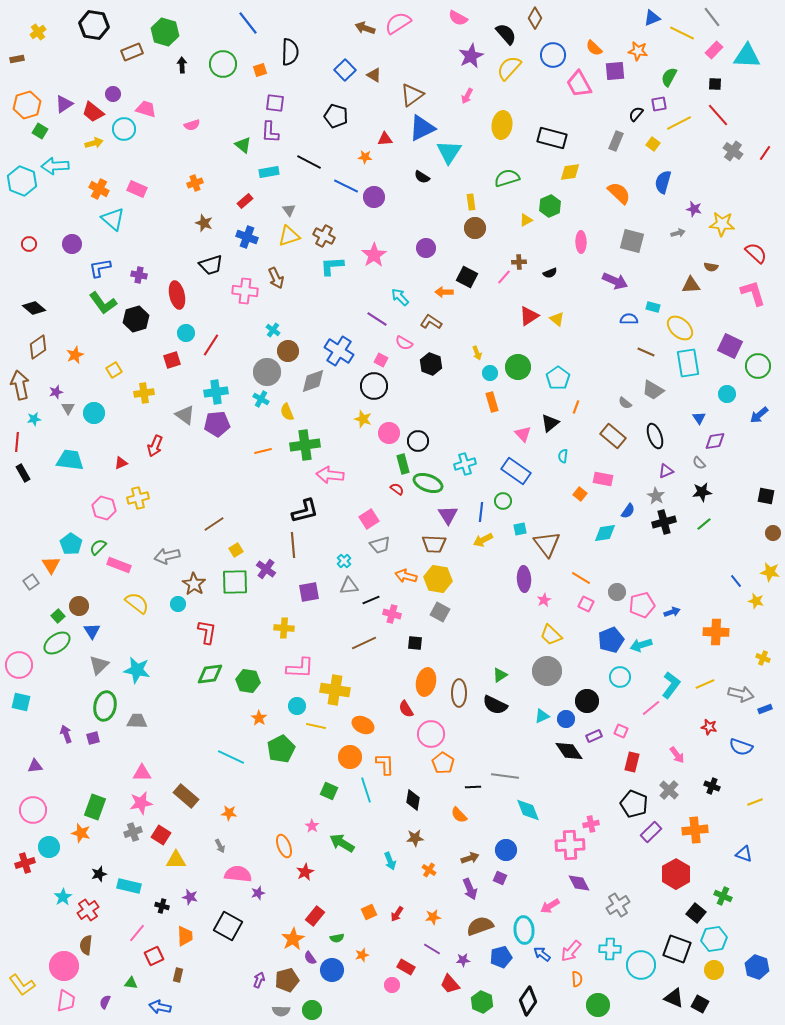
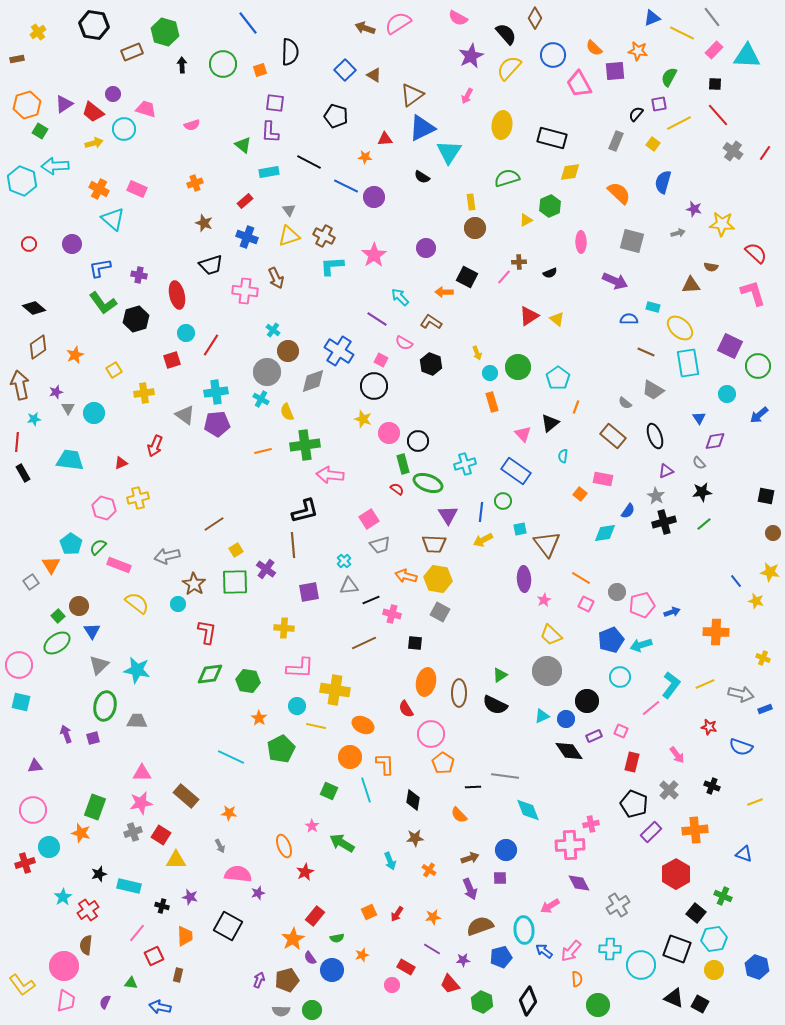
purple square at (500, 878): rotated 24 degrees counterclockwise
blue arrow at (542, 954): moved 2 px right, 3 px up
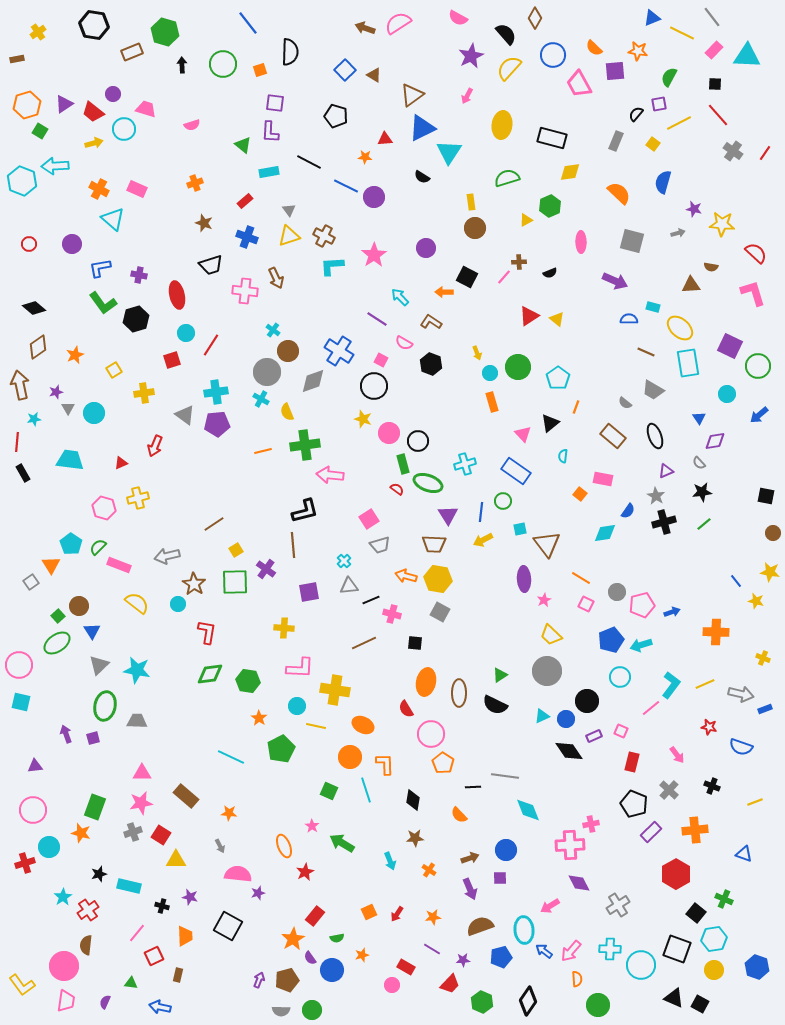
green cross at (723, 896): moved 1 px right, 3 px down
red trapezoid at (450, 984): rotated 95 degrees counterclockwise
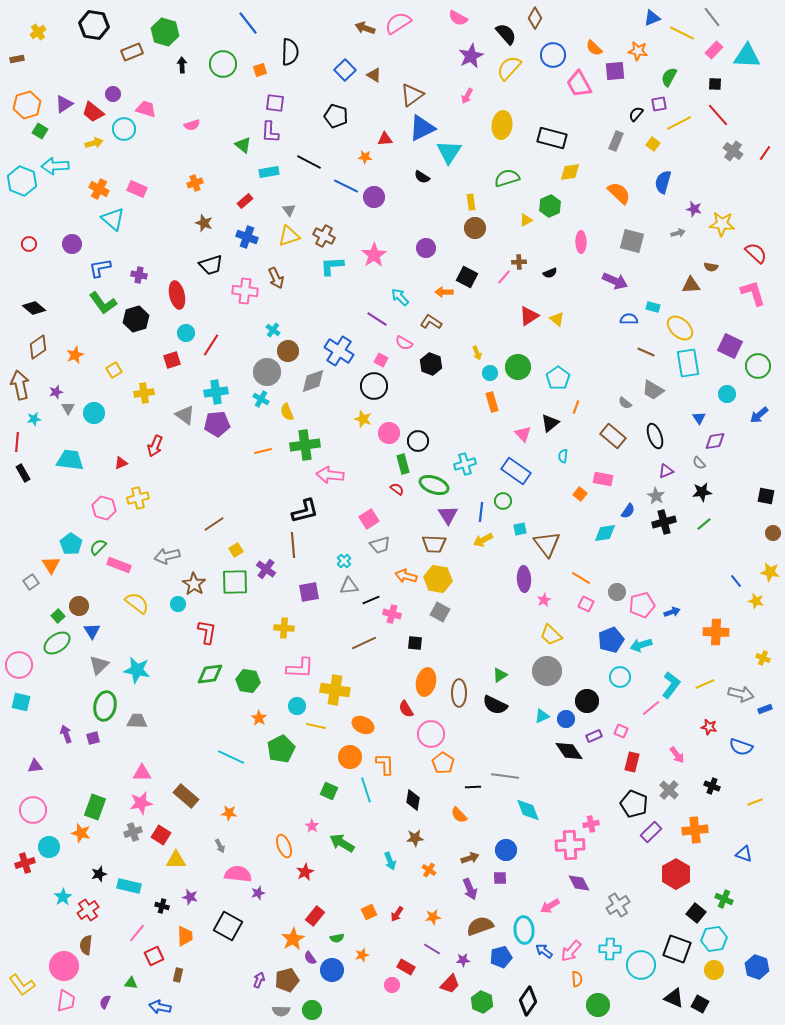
green ellipse at (428, 483): moved 6 px right, 2 px down
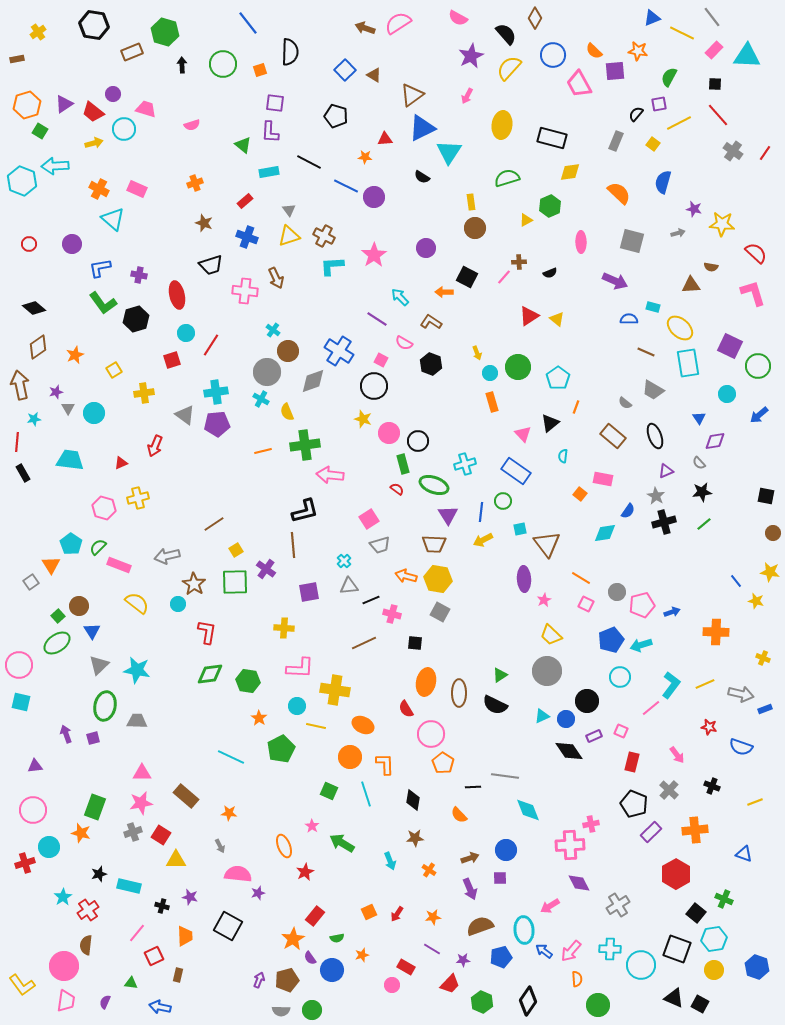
orange semicircle at (594, 48): moved 3 px down
cyan line at (366, 790): moved 4 px down
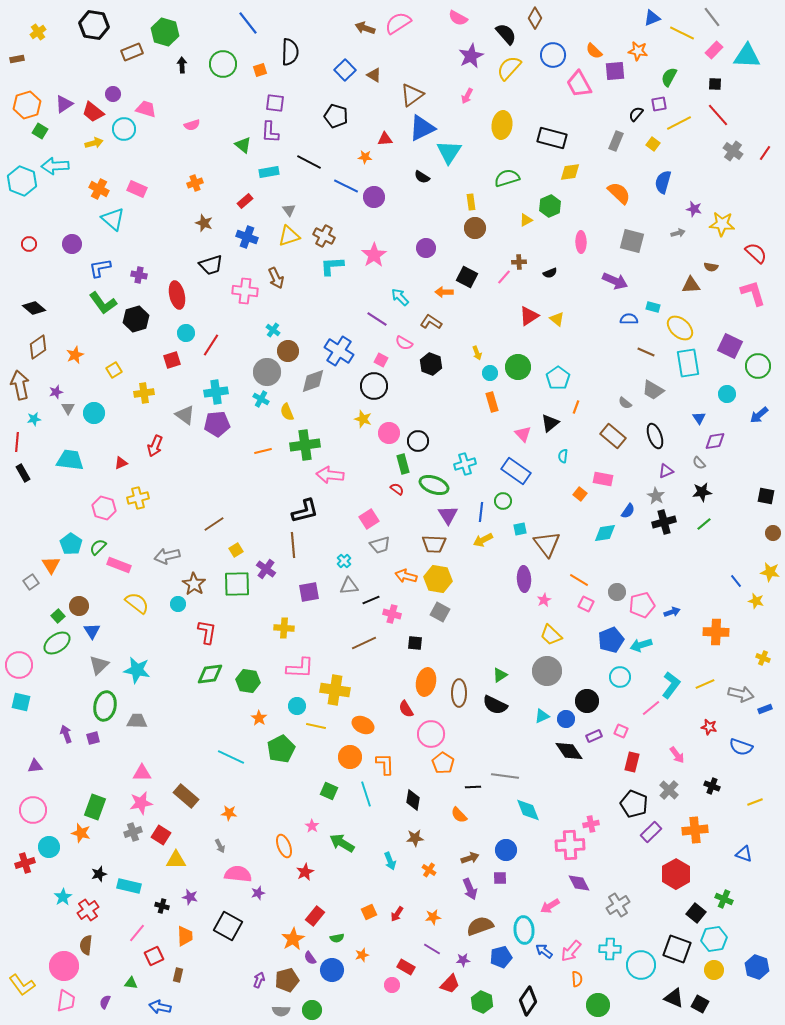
orange line at (581, 578): moved 2 px left, 2 px down
green square at (235, 582): moved 2 px right, 2 px down
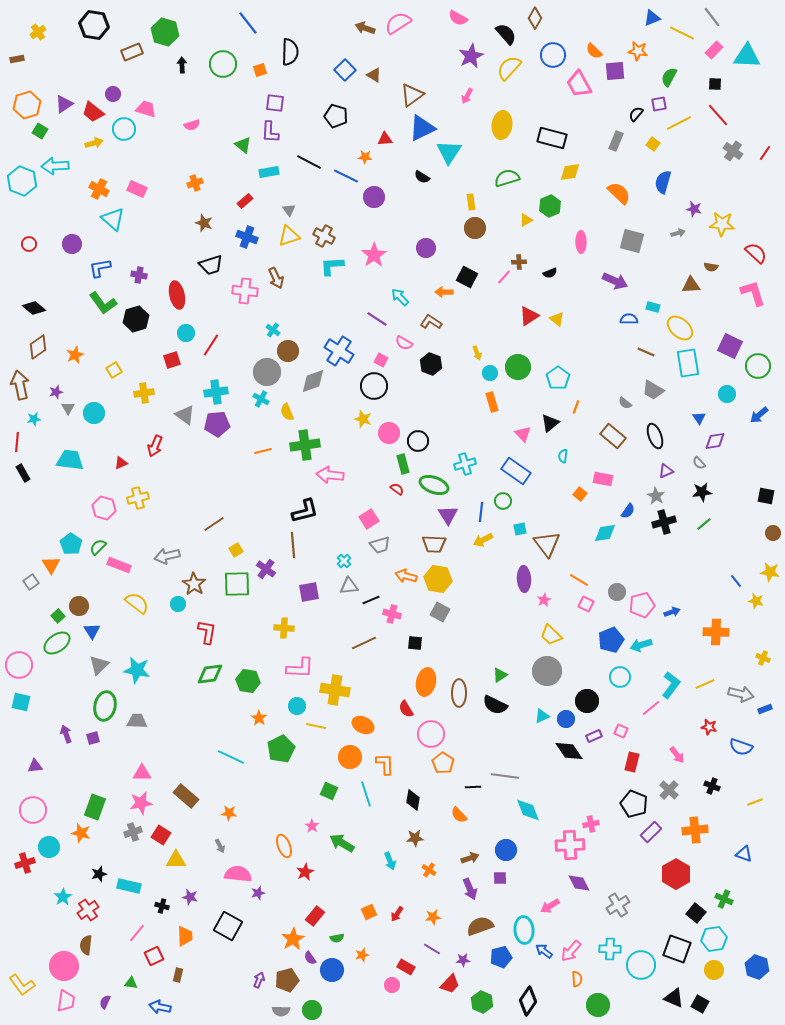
blue line at (346, 186): moved 10 px up
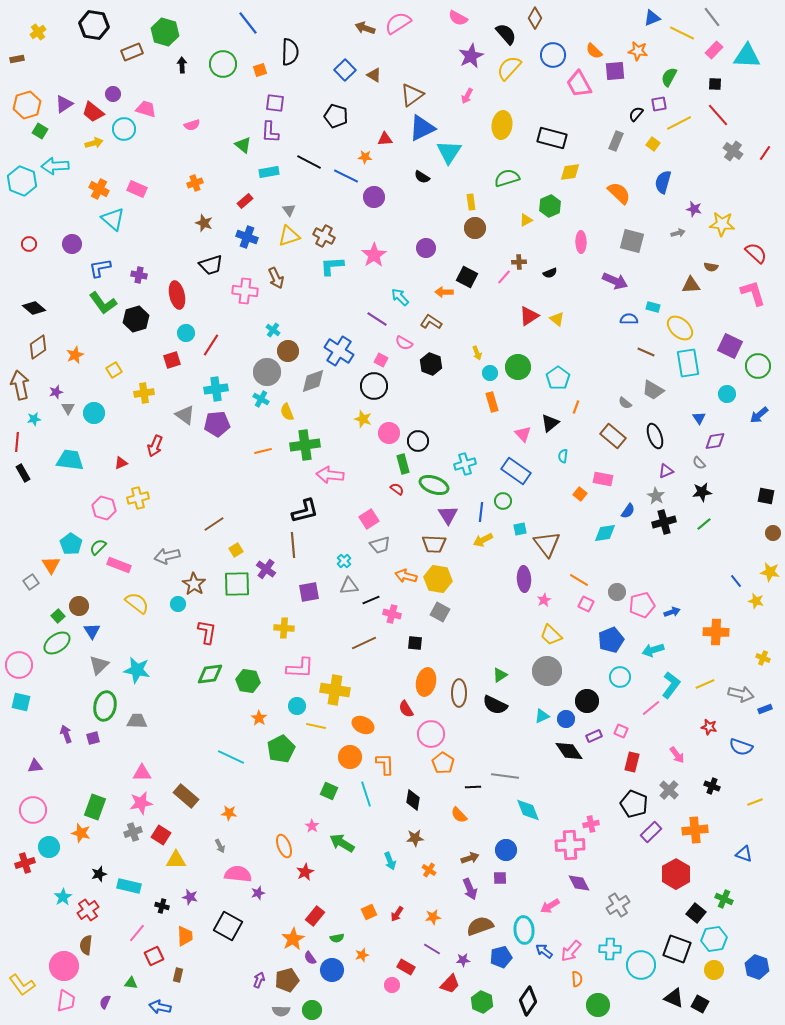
cyan cross at (216, 392): moved 3 px up
cyan arrow at (641, 645): moved 12 px right, 5 px down
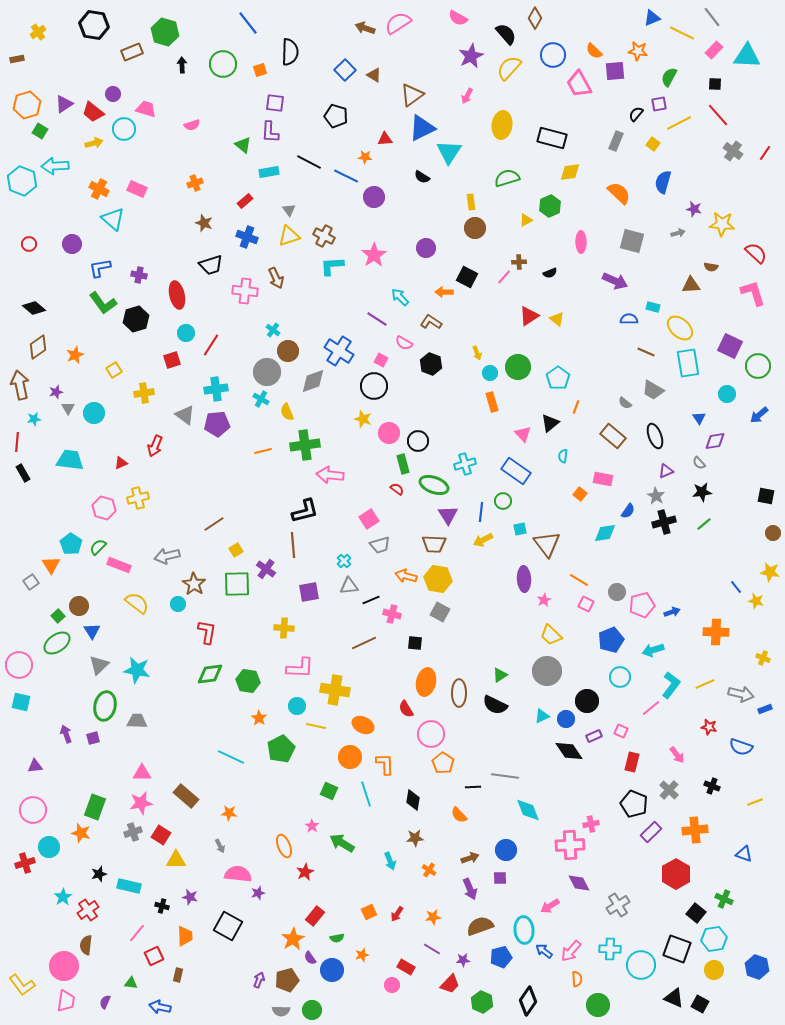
blue line at (736, 581): moved 6 px down
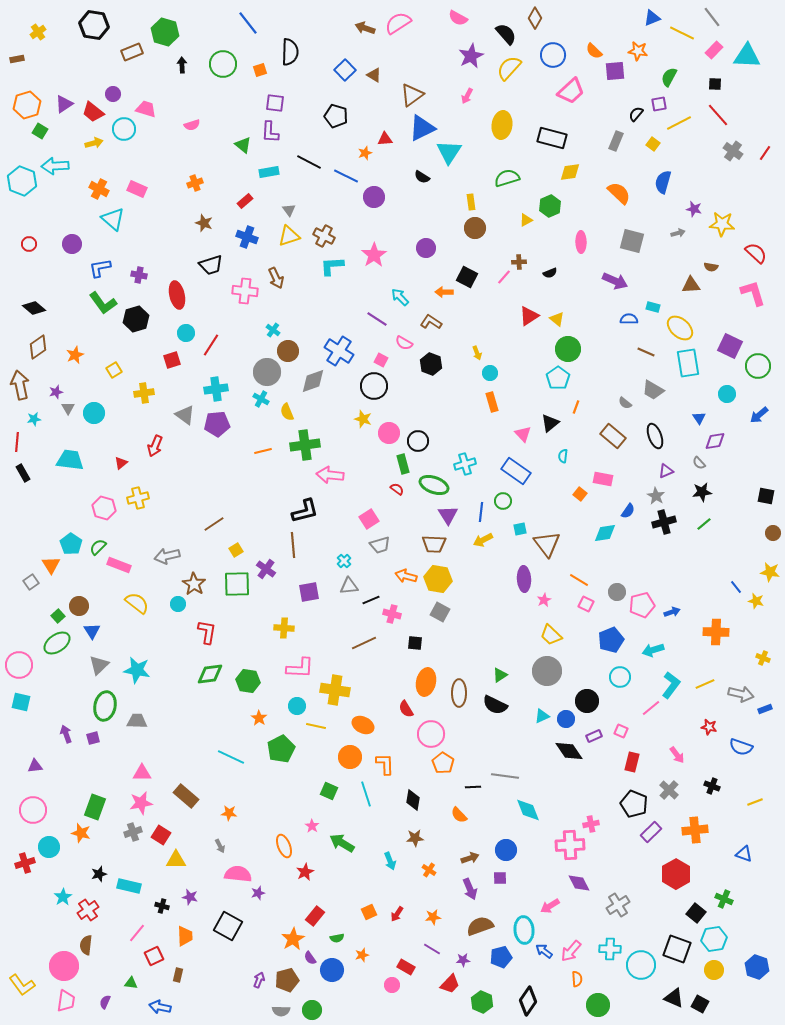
pink trapezoid at (579, 84): moved 8 px left, 7 px down; rotated 104 degrees counterclockwise
orange star at (365, 157): moved 4 px up; rotated 24 degrees counterclockwise
green circle at (518, 367): moved 50 px right, 18 px up
red triangle at (121, 463): rotated 16 degrees counterclockwise
